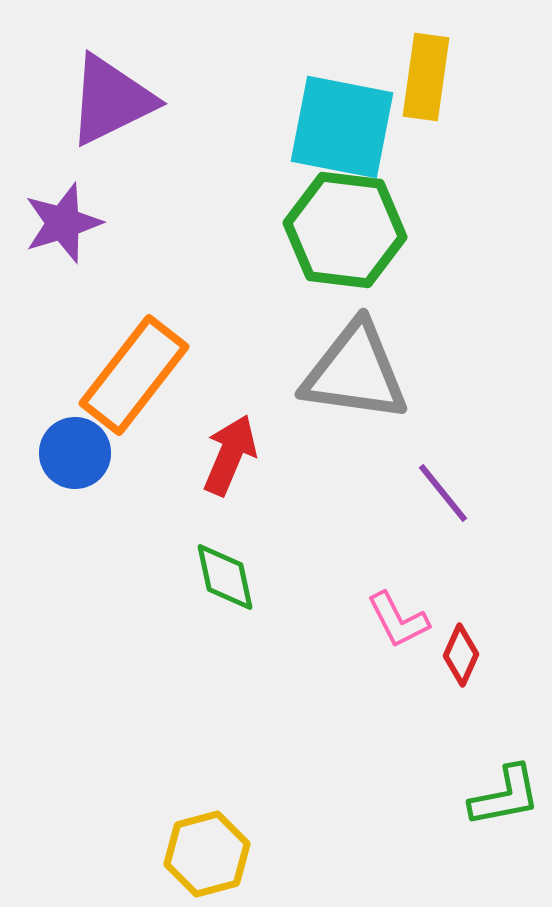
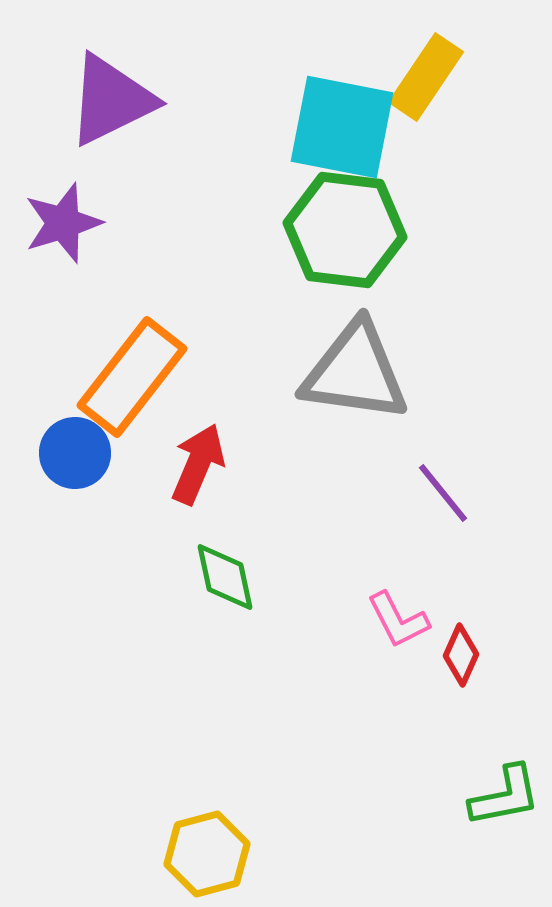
yellow rectangle: rotated 26 degrees clockwise
orange rectangle: moved 2 px left, 2 px down
red arrow: moved 32 px left, 9 px down
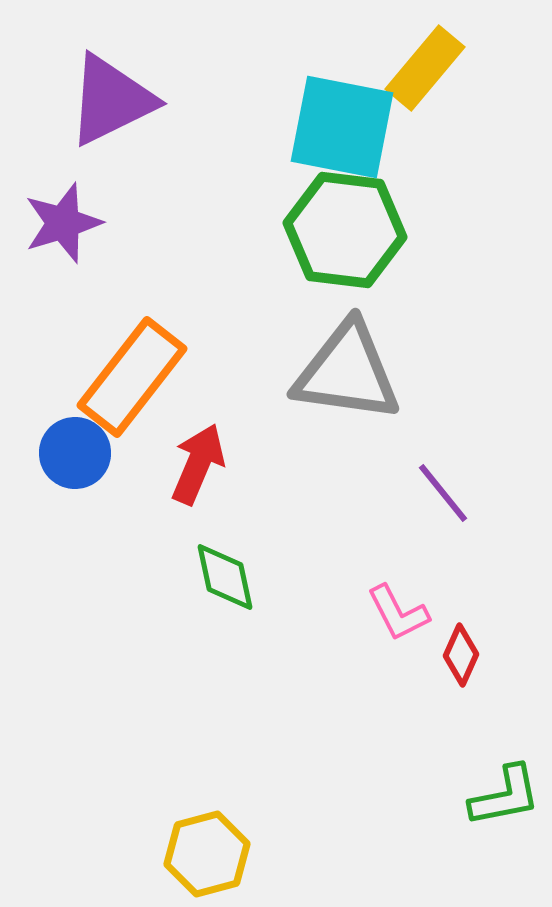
yellow rectangle: moved 1 px left, 9 px up; rotated 6 degrees clockwise
gray triangle: moved 8 px left
pink L-shape: moved 7 px up
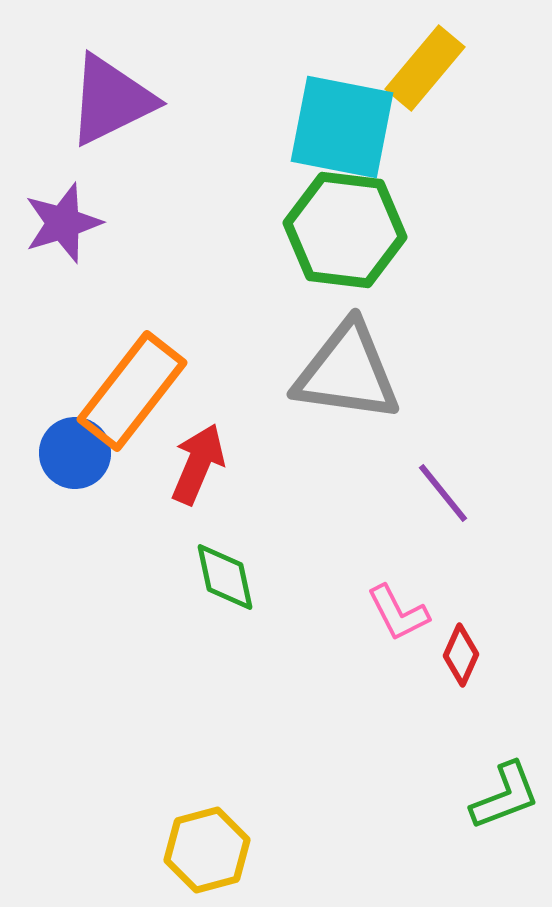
orange rectangle: moved 14 px down
green L-shape: rotated 10 degrees counterclockwise
yellow hexagon: moved 4 px up
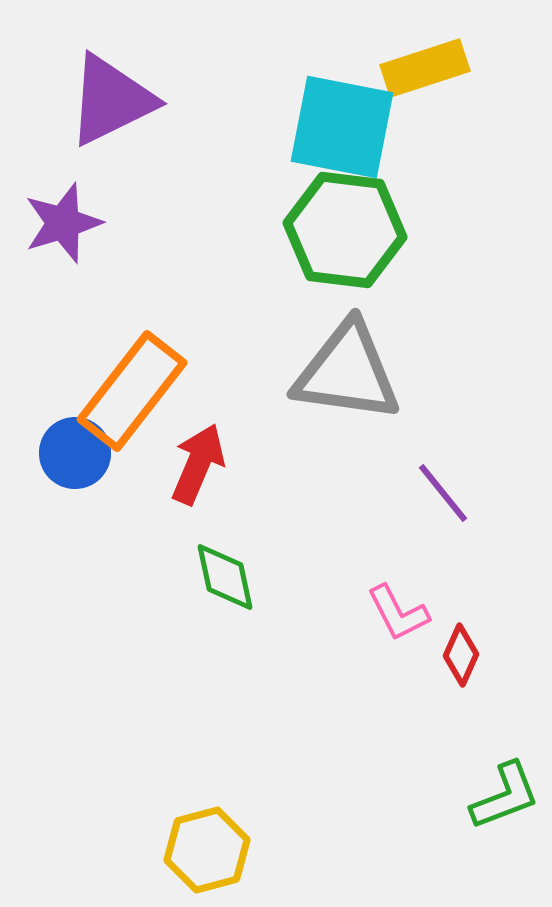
yellow rectangle: rotated 32 degrees clockwise
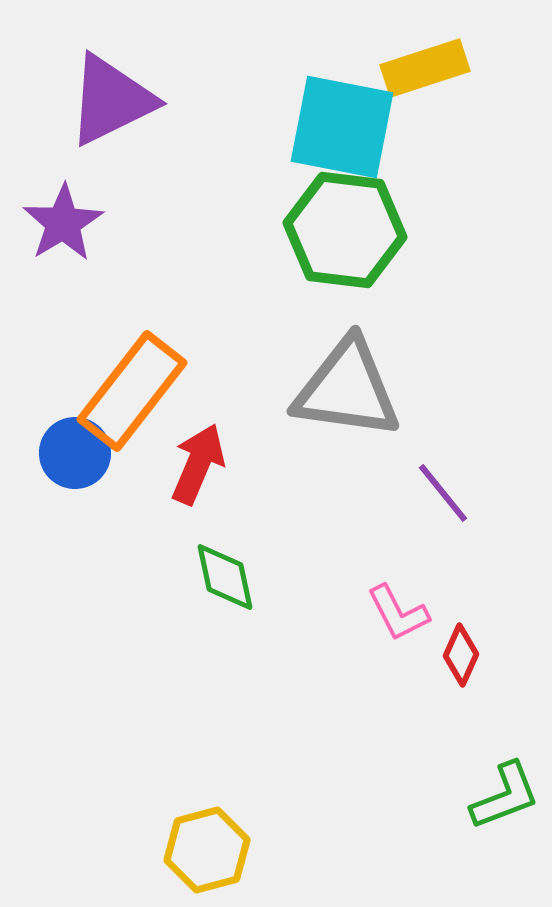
purple star: rotated 14 degrees counterclockwise
gray triangle: moved 17 px down
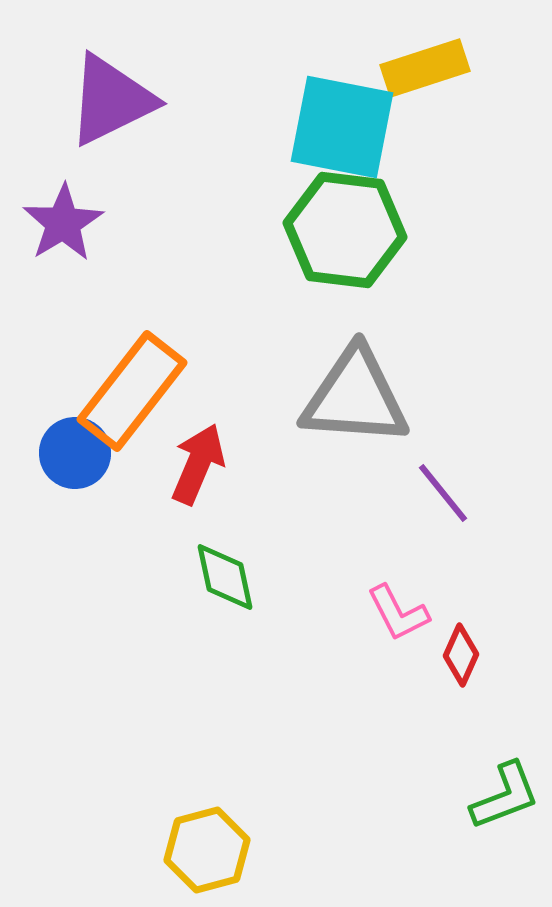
gray triangle: moved 8 px right, 8 px down; rotated 4 degrees counterclockwise
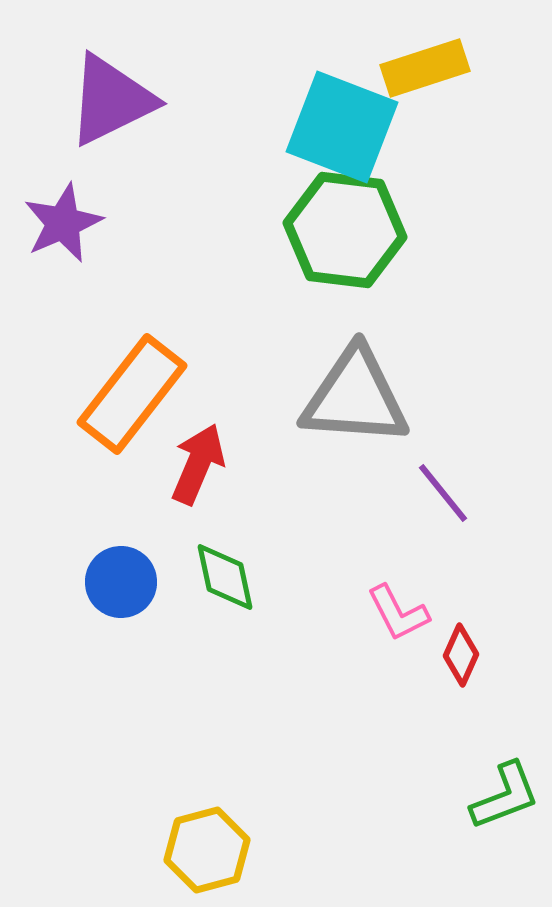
cyan square: rotated 10 degrees clockwise
purple star: rotated 8 degrees clockwise
orange rectangle: moved 3 px down
blue circle: moved 46 px right, 129 px down
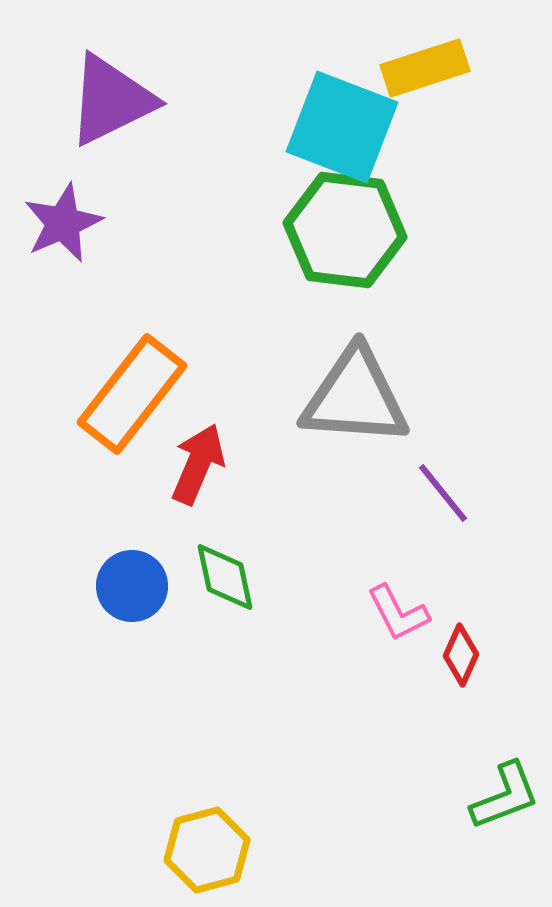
blue circle: moved 11 px right, 4 px down
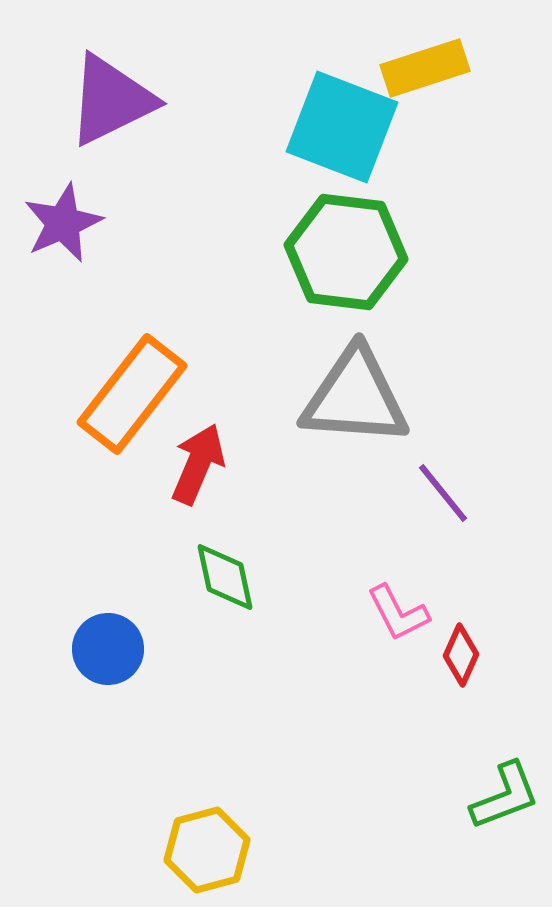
green hexagon: moved 1 px right, 22 px down
blue circle: moved 24 px left, 63 px down
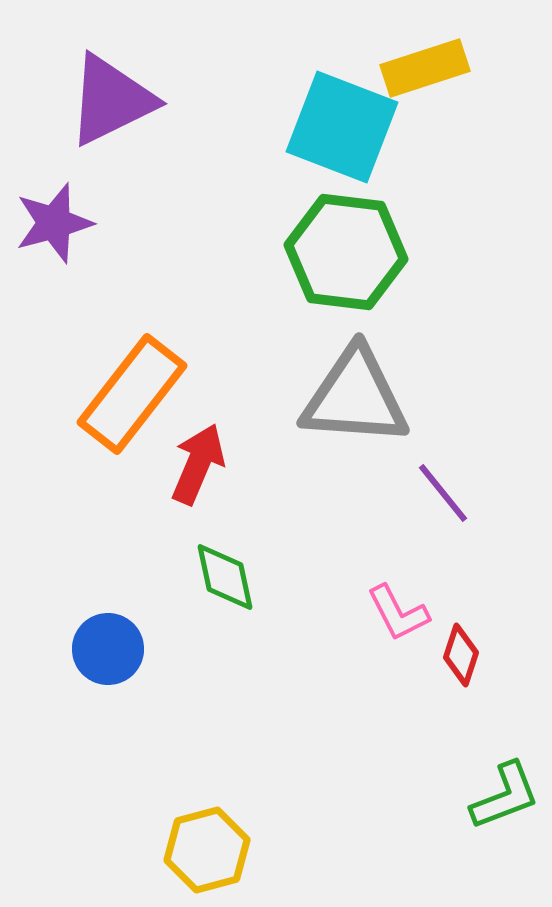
purple star: moved 9 px left; rotated 8 degrees clockwise
red diamond: rotated 6 degrees counterclockwise
